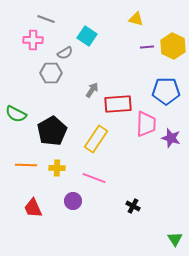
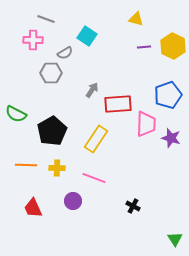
purple line: moved 3 px left
blue pentagon: moved 2 px right, 4 px down; rotated 20 degrees counterclockwise
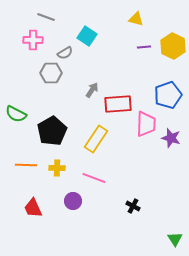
gray line: moved 2 px up
